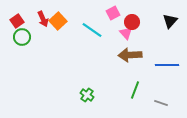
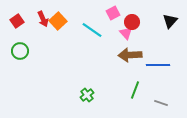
green circle: moved 2 px left, 14 px down
blue line: moved 9 px left
green cross: rotated 16 degrees clockwise
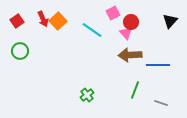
red circle: moved 1 px left
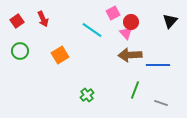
orange square: moved 2 px right, 34 px down; rotated 12 degrees clockwise
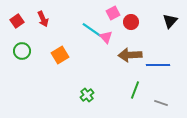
pink triangle: moved 20 px left, 4 px down
green circle: moved 2 px right
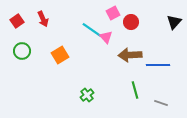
black triangle: moved 4 px right, 1 px down
green line: rotated 36 degrees counterclockwise
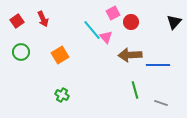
cyan line: rotated 15 degrees clockwise
green circle: moved 1 px left, 1 px down
green cross: moved 25 px left; rotated 24 degrees counterclockwise
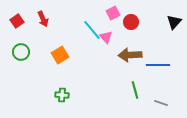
green cross: rotated 24 degrees counterclockwise
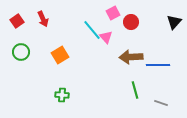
brown arrow: moved 1 px right, 2 px down
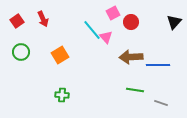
green line: rotated 66 degrees counterclockwise
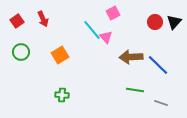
red circle: moved 24 px right
blue line: rotated 45 degrees clockwise
